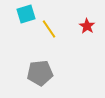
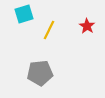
cyan square: moved 2 px left
yellow line: moved 1 px down; rotated 60 degrees clockwise
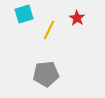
red star: moved 10 px left, 8 px up
gray pentagon: moved 6 px right, 1 px down
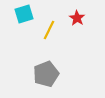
gray pentagon: rotated 15 degrees counterclockwise
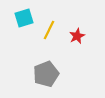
cyan square: moved 4 px down
red star: moved 18 px down; rotated 14 degrees clockwise
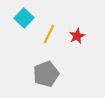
cyan square: rotated 30 degrees counterclockwise
yellow line: moved 4 px down
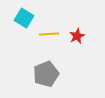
cyan square: rotated 12 degrees counterclockwise
yellow line: rotated 60 degrees clockwise
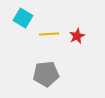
cyan square: moved 1 px left
gray pentagon: rotated 15 degrees clockwise
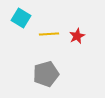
cyan square: moved 2 px left
gray pentagon: rotated 10 degrees counterclockwise
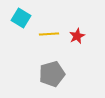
gray pentagon: moved 6 px right
